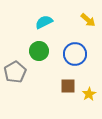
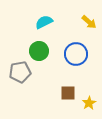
yellow arrow: moved 1 px right, 2 px down
blue circle: moved 1 px right
gray pentagon: moved 5 px right; rotated 20 degrees clockwise
brown square: moved 7 px down
yellow star: moved 9 px down
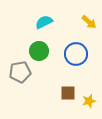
yellow star: moved 2 px up; rotated 16 degrees clockwise
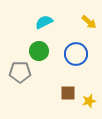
gray pentagon: rotated 10 degrees clockwise
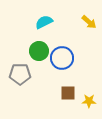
blue circle: moved 14 px left, 4 px down
gray pentagon: moved 2 px down
yellow star: rotated 16 degrees clockwise
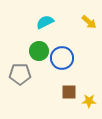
cyan semicircle: moved 1 px right
brown square: moved 1 px right, 1 px up
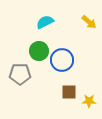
blue circle: moved 2 px down
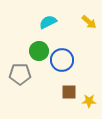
cyan semicircle: moved 3 px right
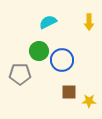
yellow arrow: rotated 49 degrees clockwise
